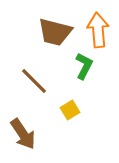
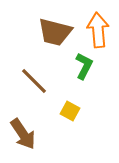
yellow square: moved 1 px down; rotated 30 degrees counterclockwise
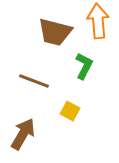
orange arrow: moved 9 px up
brown line: rotated 24 degrees counterclockwise
brown arrow: rotated 116 degrees counterclockwise
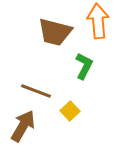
brown line: moved 2 px right, 10 px down
yellow square: rotated 18 degrees clockwise
brown arrow: moved 8 px up
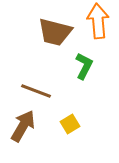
yellow square: moved 13 px down; rotated 12 degrees clockwise
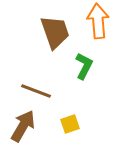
brown trapezoid: rotated 123 degrees counterclockwise
yellow square: rotated 12 degrees clockwise
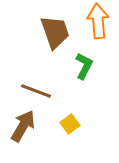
yellow square: rotated 18 degrees counterclockwise
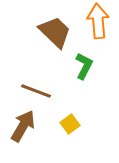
brown trapezoid: rotated 27 degrees counterclockwise
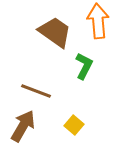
brown trapezoid: rotated 9 degrees counterclockwise
yellow square: moved 4 px right, 1 px down; rotated 12 degrees counterclockwise
